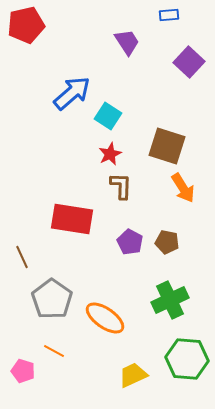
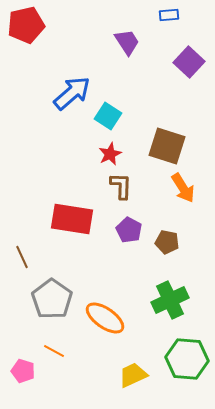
purple pentagon: moved 1 px left, 12 px up
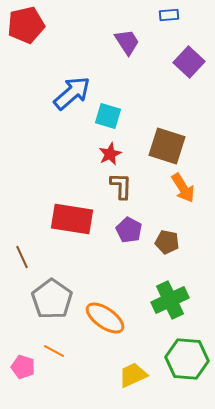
cyan square: rotated 16 degrees counterclockwise
pink pentagon: moved 4 px up
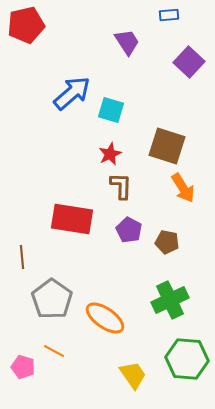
cyan square: moved 3 px right, 6 px up
brown line: rotated 20 degrees clockwise
yellow trapezoid: rotated 80 degrees clockwise
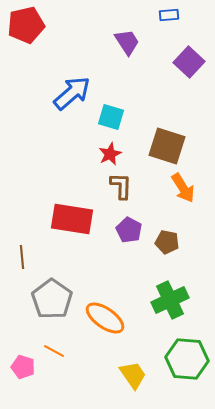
cyan square: moved 7 px down
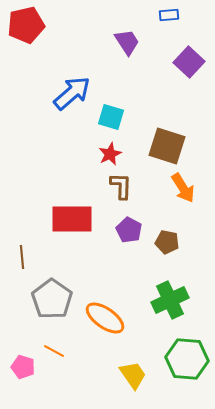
red rectangle: rotated 9 degrees counterclockwise
